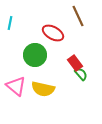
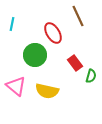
cyan line: moved 2 px right, 1 px down
red ellipse: rotated 30 degrees clockwise
green semicircle: moved 10 px right, 2 px down; rotated 56 degrees clockwise
yellow semicircle: moved 4 px right, 2 px down
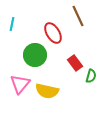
pink triangle: moved 4 px right, 2 px up; rotated 30 degrees clockwise
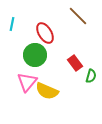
brown line: rotated 20 degrees counterclockwise
red ellipse: moved 8 px left
pink triangle: moved 7 px right, 2 px up
yellow semicircle: rotated 10 degrees clockwise
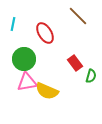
cyan line: moved 1 px right
green circle: moved 11 px left, 4 px down
pink triangle: rotated 40 degrees clockwise
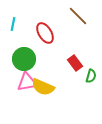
yellow semicircle: moved 4 px left, 4 px up
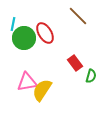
green circle: moved 21 px up
yellow semicircle: moved 1 px left, 3 px down; rotated 100 degrees clockwise
